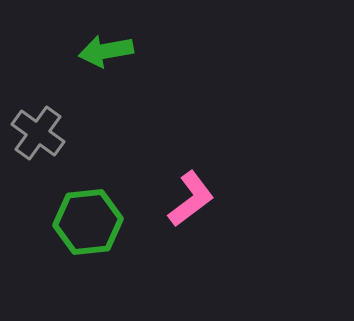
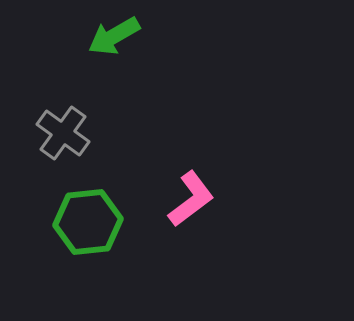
green arrow: moved 8 px right, 15 px up; rotated 20 degrees counterclockwise
gray cross: moved 25 px right
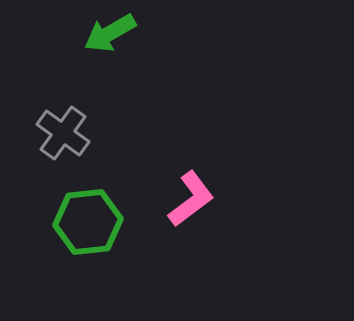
green arrow: moved 4 px left, 3 px up
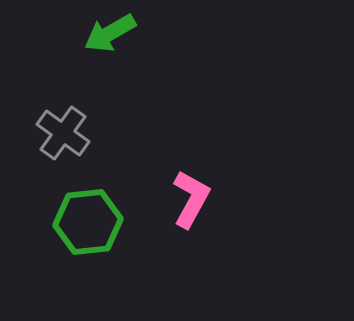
pink L-shape: rotated 24 degrees counterclockwise
